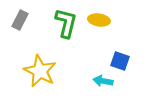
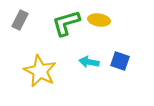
green L-shape: rotated 120 degrees counterclockwise
cyan arrow: moved 14 px left, 19 px up
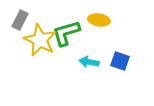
green L-shape: moved 10 px down
yellow star: moved 31 px up
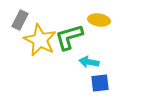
green L-shape: moved 3 px right, 4 px down
blue square: moved 20 px left, 22 px down; rotated 24 degrees counterclockwise
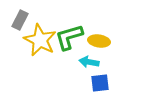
yellow ellipse: moved 21 px down
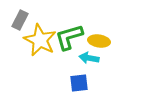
cyan arrow: moved 4 px up
blue square: moved 21 px left
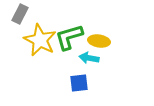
gray rectangle: moved 6 px up
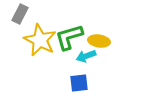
cyan arrow: moved 3 px left, 2 px up; rotated 30 degrees counterclockwise
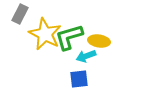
yellow star: moved 5 px right, 6 px up
blue square: moved 4 px up
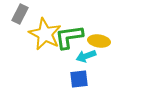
green L-shape: rotated 8 degrees clockwise
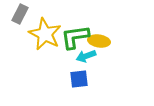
green L-shape: moved 6 px right
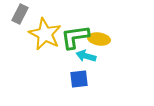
yellow ellipse: moved 2 px up
cyan arrow: rotated 36 degrees clockwise
